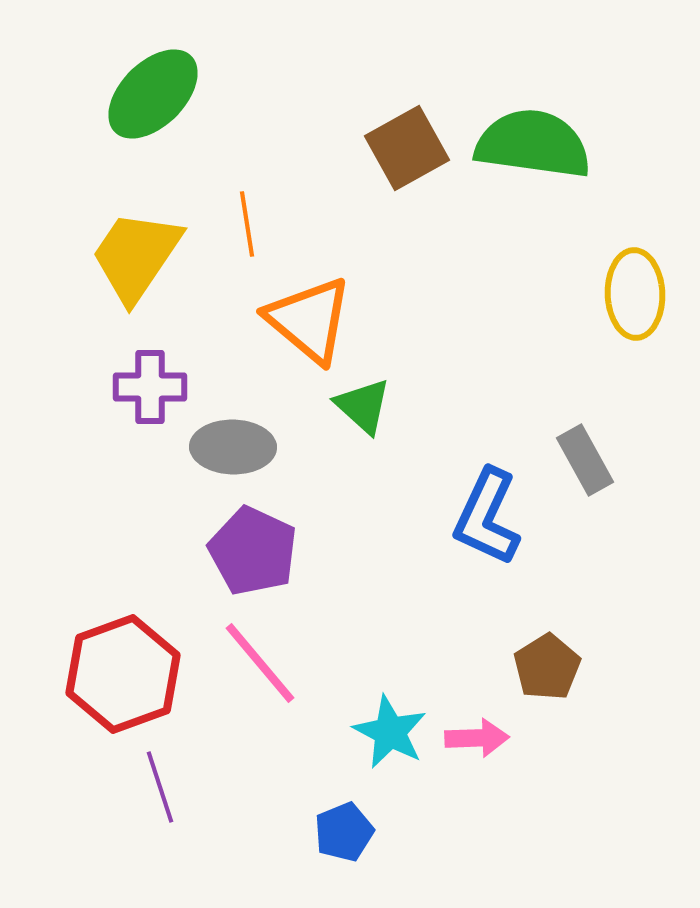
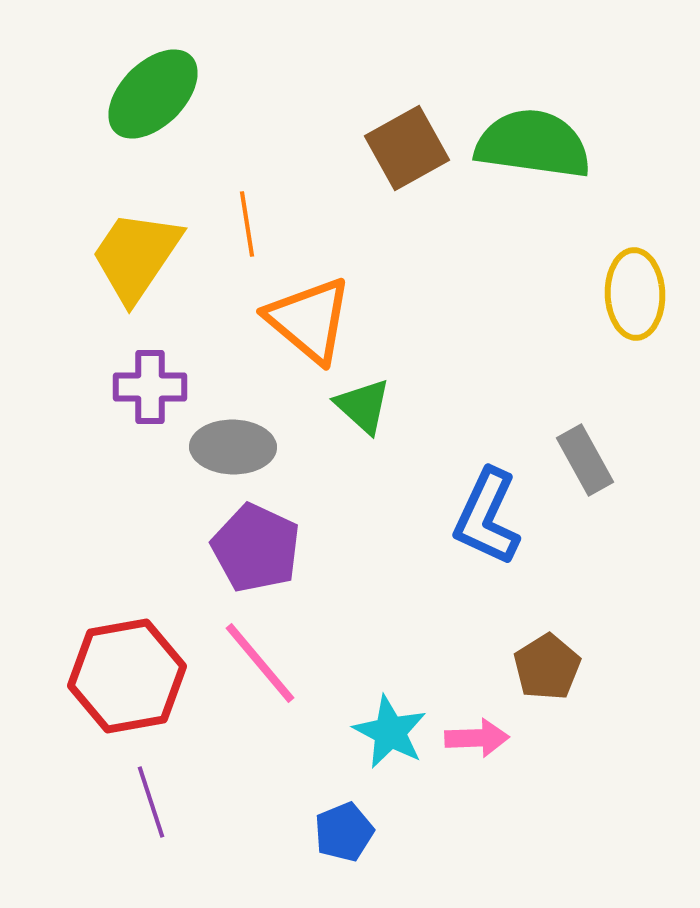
purple pentagon: moved 3 px right, 3 px up
red hexagon: moved 4 px right, 2 px down; rotated 10 degrees clockwise
purple line: moved 9 px left, 15 px down
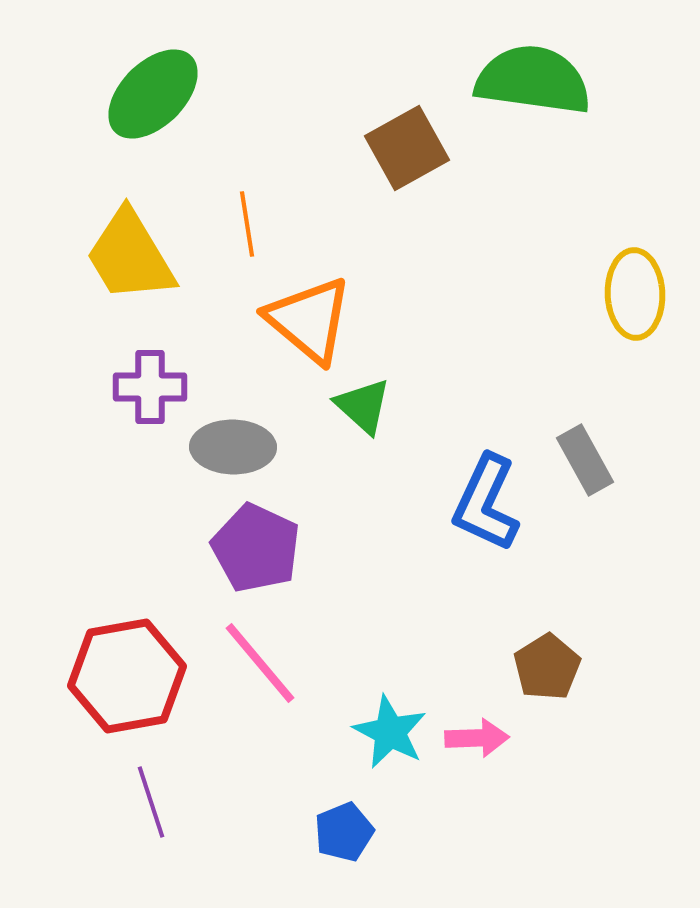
green semicircle: moved 64 px up
yellow trapezoid: moved 6 px left; rotated 65 degrees counterclockwise
blue L-shape: moved 1 px left, 14 px up
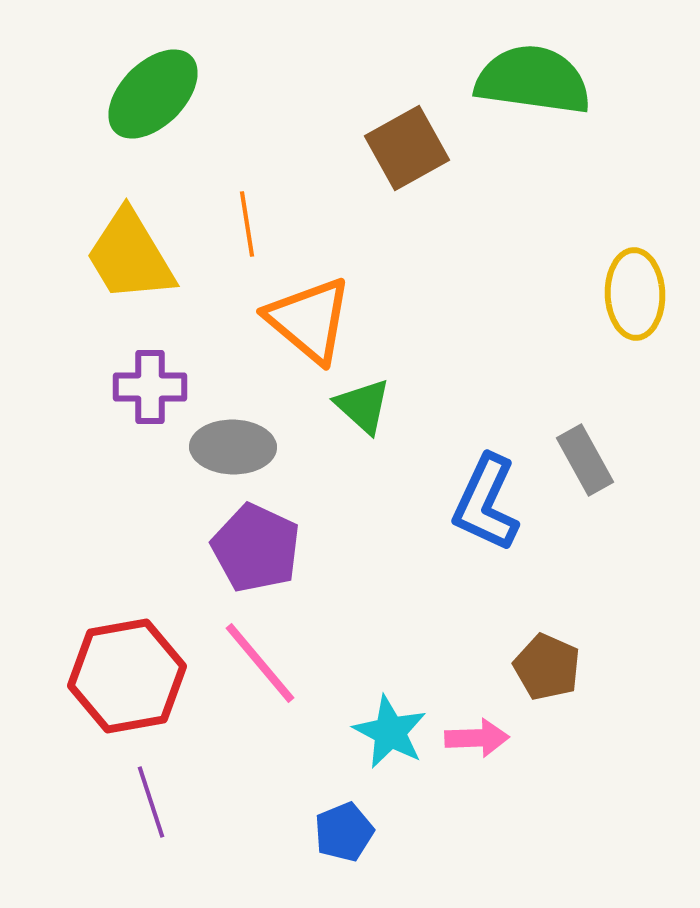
brown pentagon: rotated 16 degrees counterclockwise
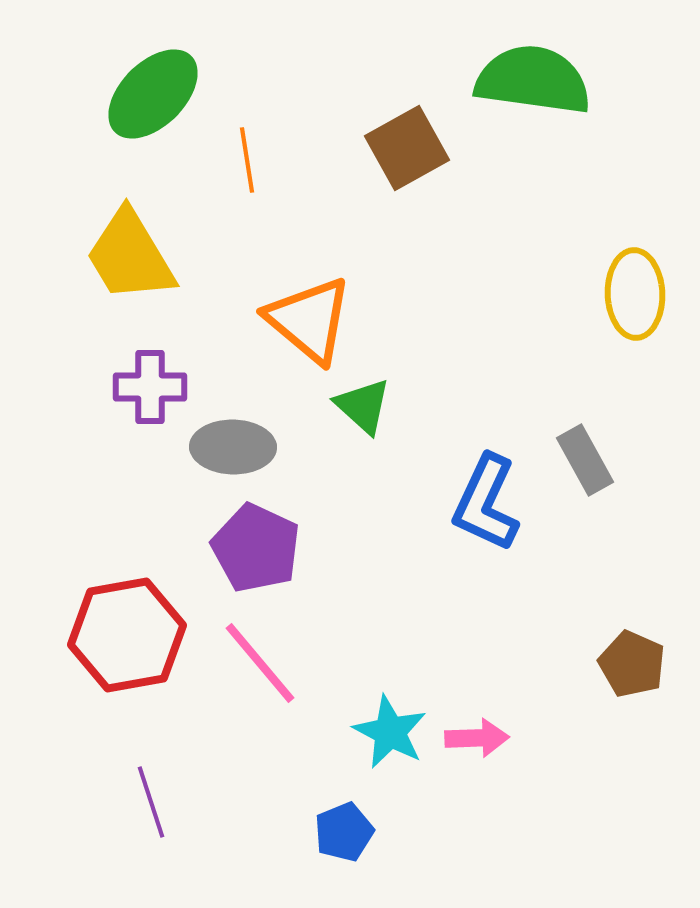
orange line: moved 64 px up
brown pentagon: moved 85 px right, 3 px up
red hexagon: moved 41 px up
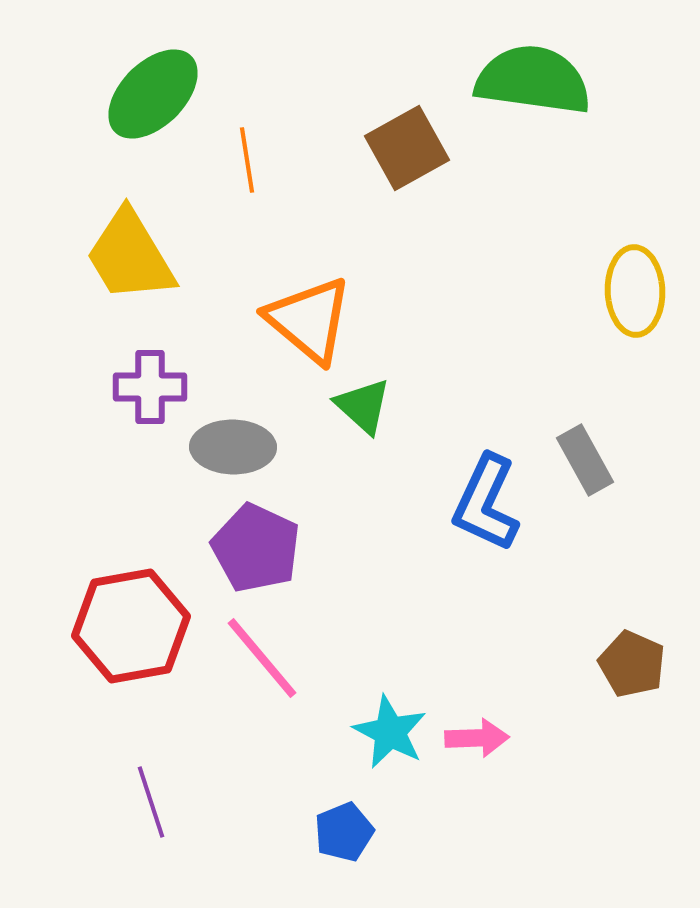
yellow ellipse: moved 3 px up
red hexagon: moved 4 px right, 9 px up
pink line: moved 2 px right, 5 px up
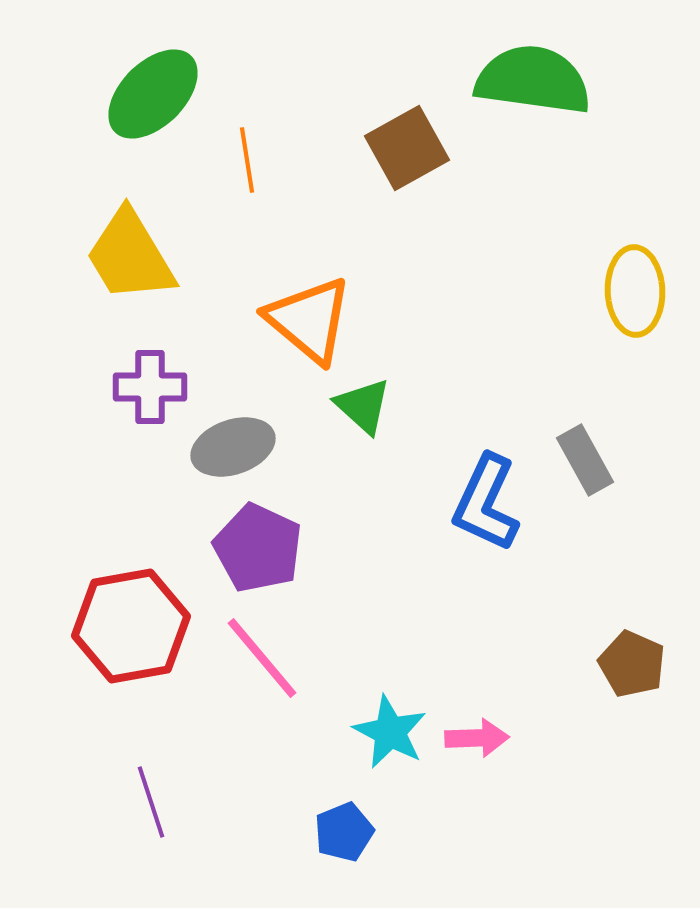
gray ellipse: rotated 20 degrees counterclockwise
purple pentagon: moved 2 px right
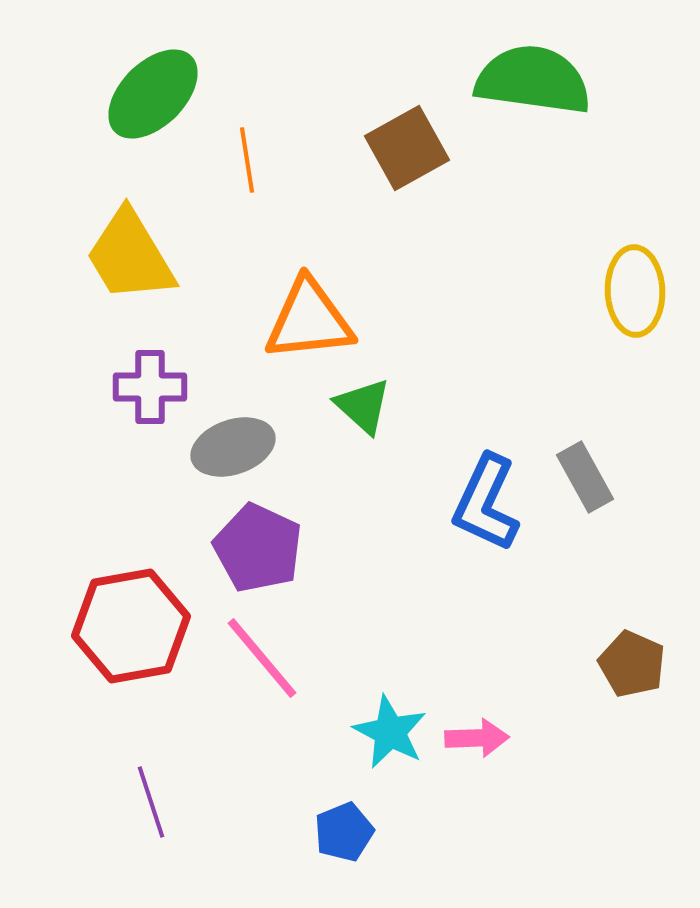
orange triangle: rotated 46 degrees counterclockwise
gray rectangle: moved 17 px down
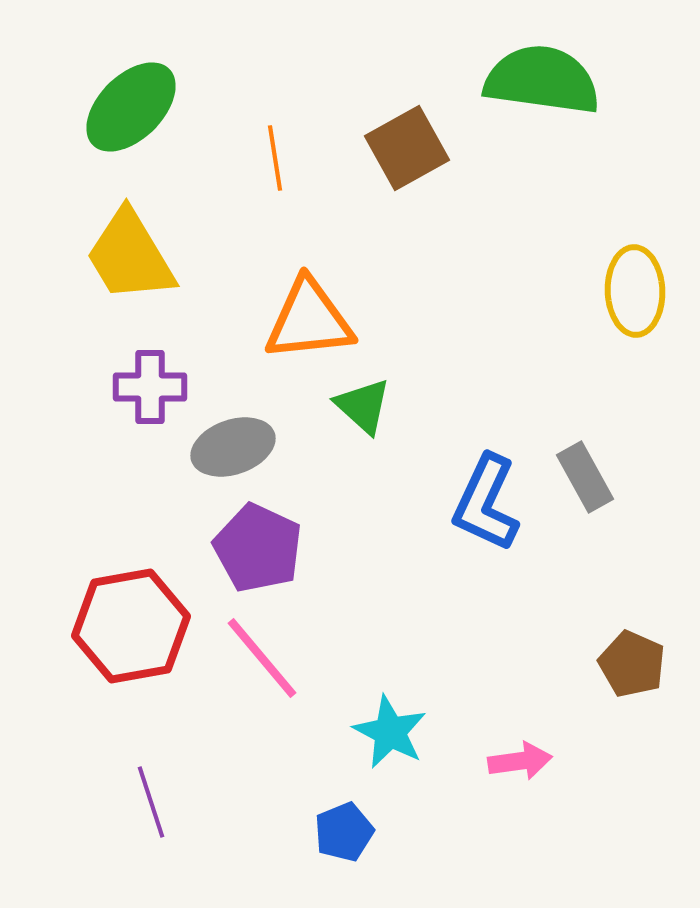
green semicircle: moved 9 px right
green ellipse: moved 22 px left, 13 px down
orange line: moved 28 px right, 2 px up
pink arrow: moved 43 px right, 23 px down; rotated 6 degrees counterclockwise
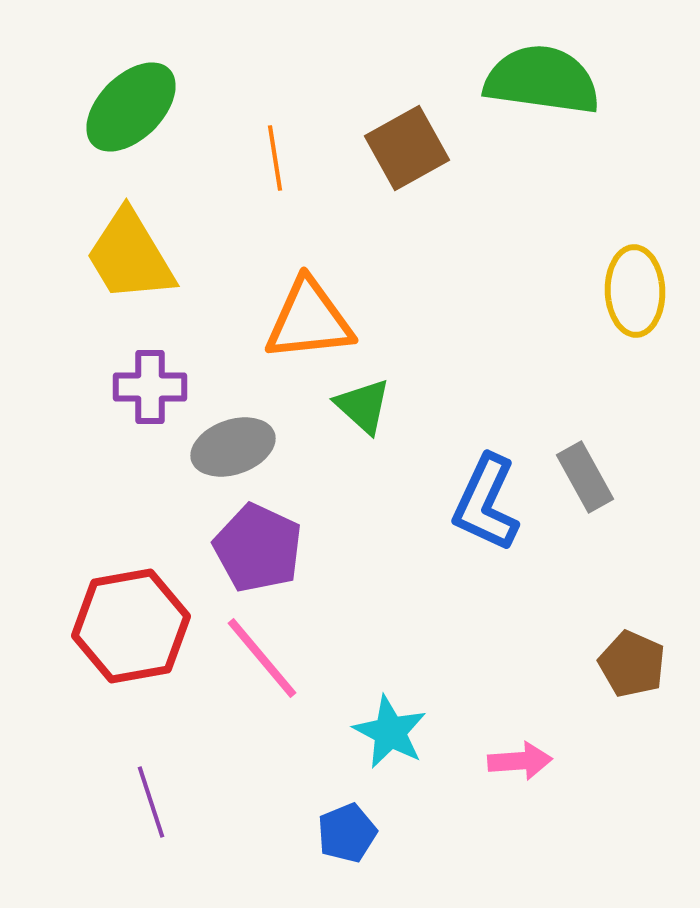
pink arrow: rotated 4 degrees clockwise
blue pentagon: moved 3 px right, 1 px down
